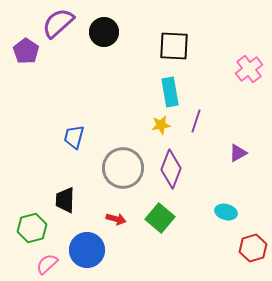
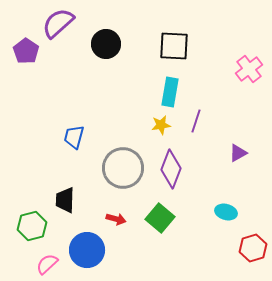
black circle: moved 2 px right, 12 px down
cyan rectangle: rotated 20 degrees clockwise
green hexagon: moved 2 px up
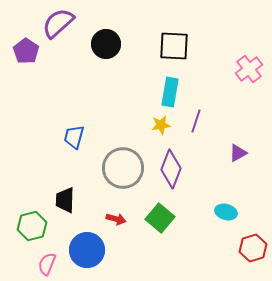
pink semicircle: rotated 25 degrees counterclockwise
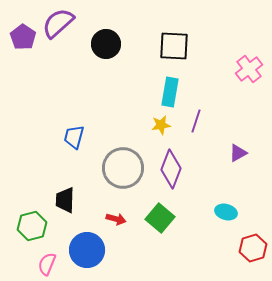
purple pentagon: moved 3 px left, 14 px up
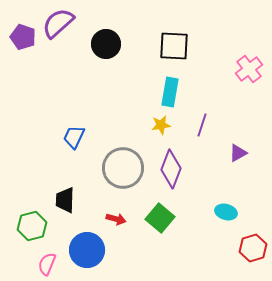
purple pentagon: rotated 15 degrees counterclockwise
purple line: moved 6 px right, 4 px down
blue trapezoid: rotated 10 degrees clockwise
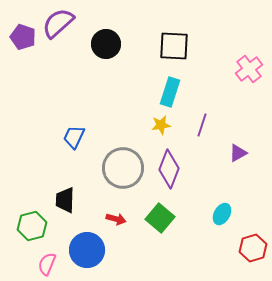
cyan rectangle: rotated 8 degrees clockwise
purple diamond: moved 2 px left
cyan ellipse: moved 4 px left, 2 px down; rotated 75 degrees counterclockwise
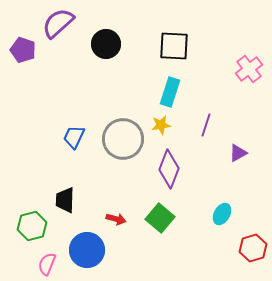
purple pentagon: moved 13 px down
purple line: moved 4 px right
gray circle: moved 29 px up
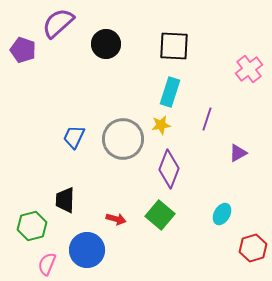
purple line: moved 1 px right, 6 px up
green square: moved 3 px up
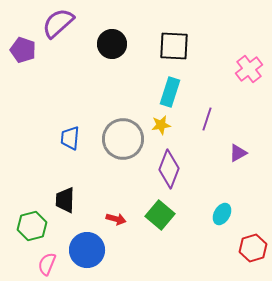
black circle: moved 6 px right
blue trapezoid: moved 4 px left, 1 px down; rotated 20 degrees counterclockwise
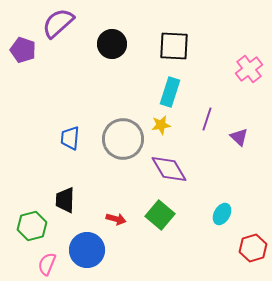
purple triangle: moved 1 px right, 16 px up; rotated 48 degrees counterclockwise
purple diamond: rotated 51 degrees counterclockwise
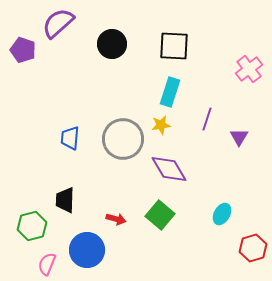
purple triangle: rotated 18 degrees clockwise
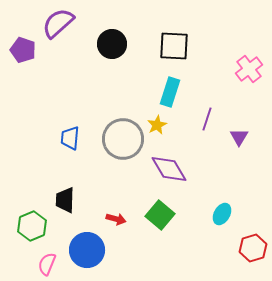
yellow star: moved 4 px left; rotated 18 degrees counterclockwise
green hexagon: rotated 8 degrees counterclockwise
